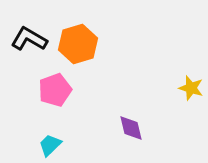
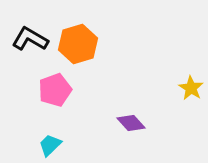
black L-shape: moved 1 px right
yellow star: rotated 15 degrees clockwise
purple diamond: moved 5 px up; rotated 28 degrees counterclockwise
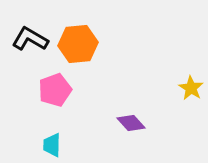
orange hexagon: rotated 12 degrees clockwise
cyan trapezoid: moved 2 px right; rotated 45 degrees counterclockwise
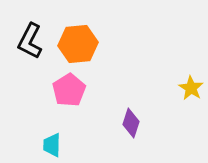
black L-shape: moved 2 px down; rotated 93 degrees counterclockwise
pink pentagon: moved 14 px right; rotated 12 degrees counterclockwise
purple diamond: rotated 60 degrees clockwise
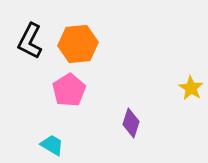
cyan trapezoid: rotated 120 degrees clockwise
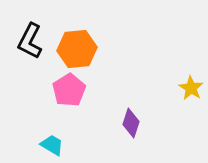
orange hexagon: moved 1 px left, 5 px down
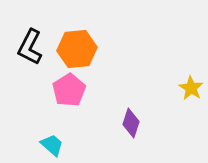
black L-shape: moved 6 px down
cyan trapezoid: rotated 10 degrees clockwise
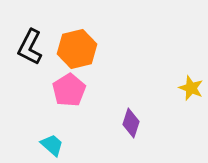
orange hexagon: rotated 9 degrees counterclockwise
yellow star: rotated 10 degrees counterclockwise
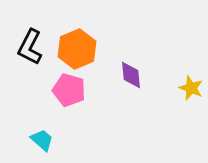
orange hexagon: rotated 9 degrees counterclockwise
pink pentagon: rotated 24 degrees counterclockwise
purple diamond: moved 48 px up; rotated 24 degrees counterclockwise
cyan trapezoid: moved 10 px left, 5 px up
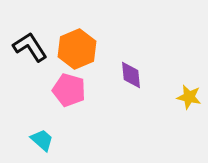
black L-shape: rotated 120 degrees clockwise
yellow star: moved 2 px left, 9 px down; rotated 10 degrees counterclockwise
